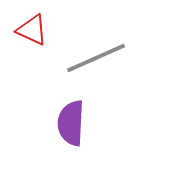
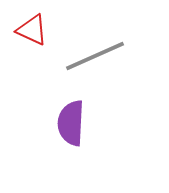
gray line: moved 1 px left, 2 px up
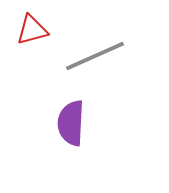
red triangle: rotated 40 degrees counterclockwise
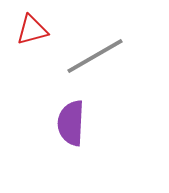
gray line: rotated 6 degrees counterclockwise
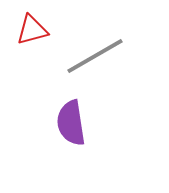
purple semicircle: rotated 12 degrees counterclockwise
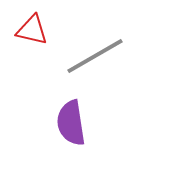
red triangle: rotated 28 degrees clockwise
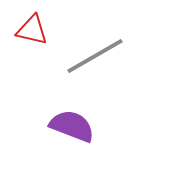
purple semicircle: moved 1 px right, 3 px down; rotated 120 degrees clockwise
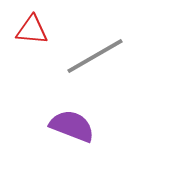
red triangle: rotated 8 degrees counterclockwise
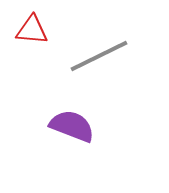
gray line: moved 4 px right; rotated 4 degrees clockwise
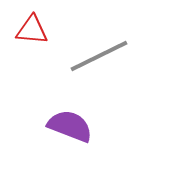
purple semicircle: moved 2 px left
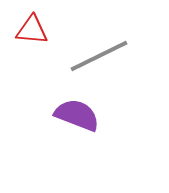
purple semicircle: moved 7 px right, 11 px up
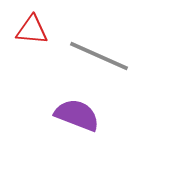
gray line: rotated 50 degrees clockwise
